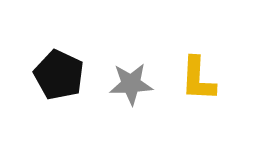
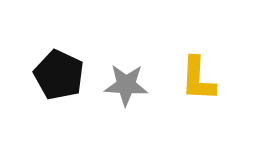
gray star: moved 5 px left, 1 px down; rotated 6 degrees clockwise
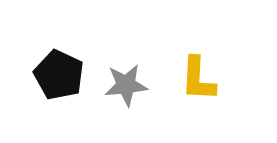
gray star: rotated 9 degrees counterclockwise
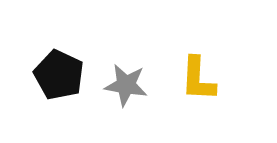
gray star: rotated 15 degrees clockwise
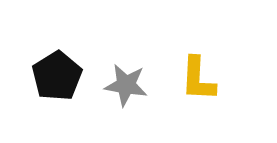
black pentagon: moved 2 px left, 1 px down; rotated 15 degrees clockwise
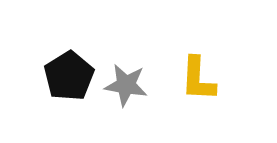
black pentagon: moved 12 px right
